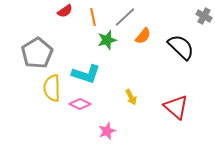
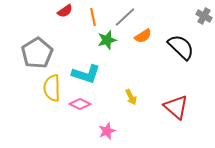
orange semicircle: rotated 18 degrees clockwise
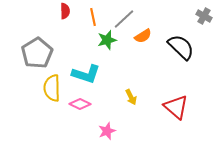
red semicircle: rotated 56 degrees counterclockwise
gray line: moved 1 px left, 2 px down
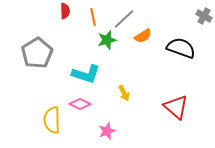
black semicircle: moved 1 px down; rotated 24 degrees counterclockwise
yellow semicircle: moved 32 px down
yellow arrow: moved 7 px left, 4 px up
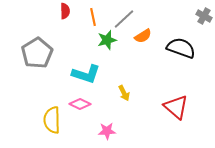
pink star: rotated 18 degrees clockwise
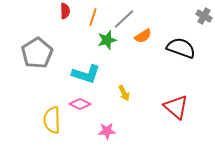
orange line: rotated 30 degrees clockwise
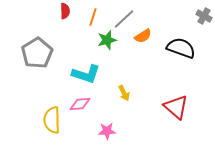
pink diamond: rotated 30 degrees counterclockwise
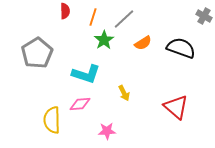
orange semicircle: moved 7 px down
green star: moved 3 px left; rotated 18 degrees counterclockwise
